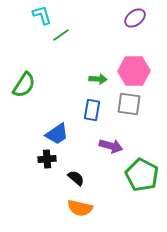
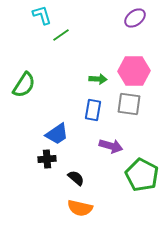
blue rectangle: moved 1 px right
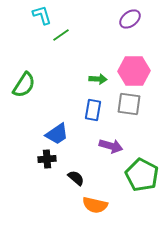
purple ellipse: moved 5 px left, 1 px down
orange semicircle: moved 15 px right, 3 px up
